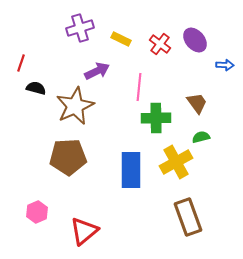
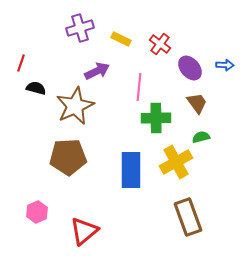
purple ellipse: moved 5 px left, 28 px down
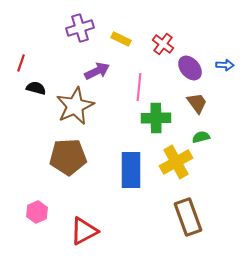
red cross: moved 3 px right
red triangle: rotated 12 degrees clockwise
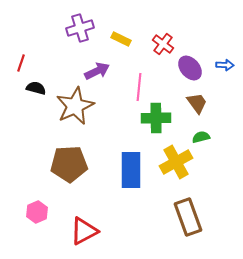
brown pentagon: moved 1 px right, 7 px down
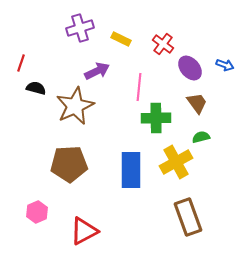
blue arrow: rotated 18 degrees clockwise
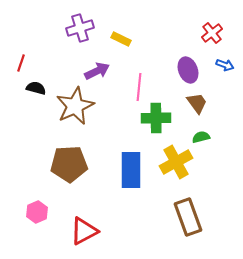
red cross: moved 49 px right, 11 px up; rotated 15 degrees clockwise
purple ellipse: moved 2 px left, 2 px down; rotated 20 degrees clockwise
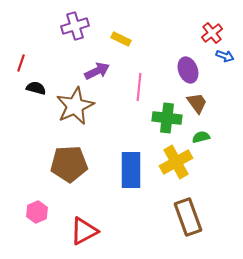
purple cross: moved 5 px left, 2 px up
blue arrow: moved 9 px up
green cross: moved 11 px right; rotated 8 degrees clockwise
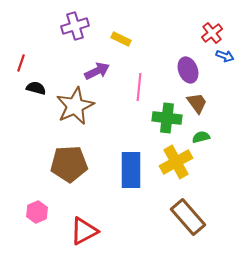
brown rectangle: rotated 21 degrees counterclockwise
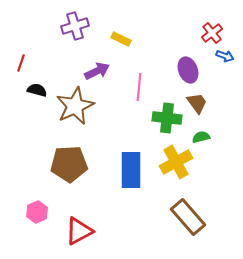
black semicircle: moved 1 px right, 2 px down
red triangle: moved 5 px left
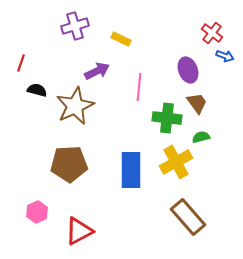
red cross: rotated 15 degrees counterclockwise
